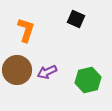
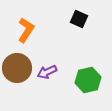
black square: moved 3 px right
orange L-shape: rotated 15 degrees clockwise
brown circle: moved 2 px up
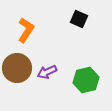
green hexagon: moved 2 px left
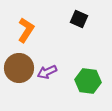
brown circle: moved 2 px right
green hexagon: moved 2 px right, 1 px down; rotated 20 degrees clockwise
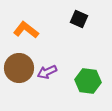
orange L-shape: rotated 85 degrees counterclockwise
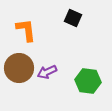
black square: moved 6 px left, 1 px up
orange L-shape: rotated 45 degrees clockwise
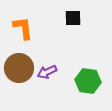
black square: rotated 24 degrees counterclockwise
orange L-shape: moved 3 px left, 2 px up
